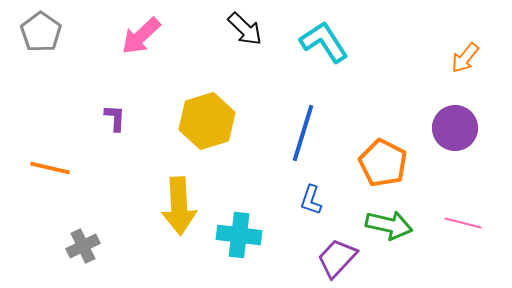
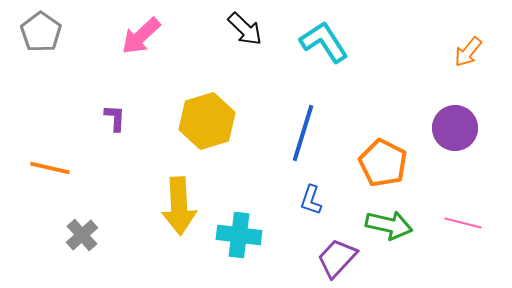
orange arrow: moved 3 px right, 6 px up
gray cross: moved 1 px left, 11 px up; rotated 16 degrees counterclockwise
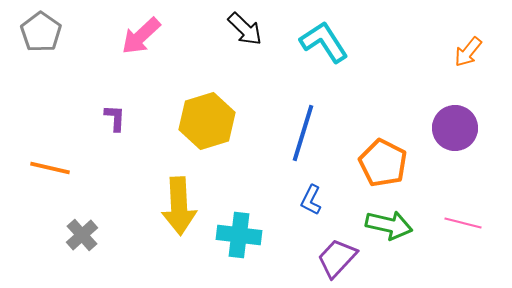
blue L-shape: rotated 8 degrees clockwise
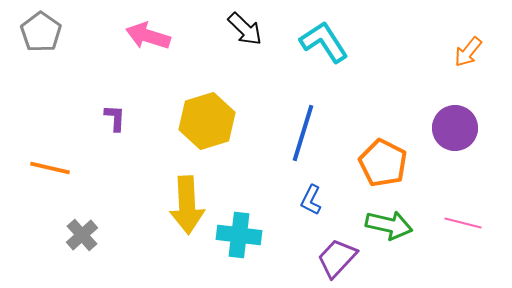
pink arrow: moved 7 px right; rotated 60 degrees clockwise
yellow arrow: moved 8 px right, 1 px up
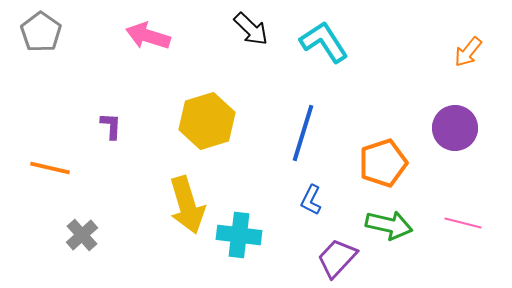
black arrow: moved 6 px right
purple L-shape: moved 4 px left, 8 px down
orange pentagon: rotated 27 degrees clockwise
yellow arrow: rotated 14 degrees counterclockwise
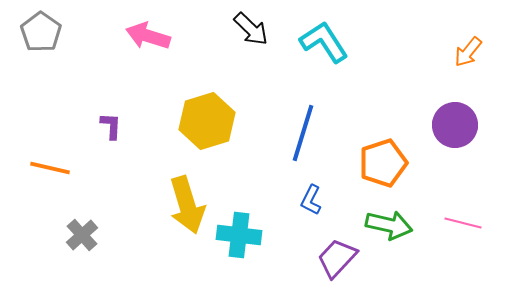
purple circle: moved 3 px up
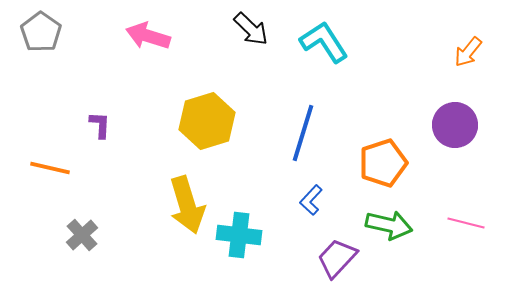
purple L-shape: moved 11 px left, 1 px up
blue L-shape: rotated 16 degrees clockwise
pink line: moved 3 px right
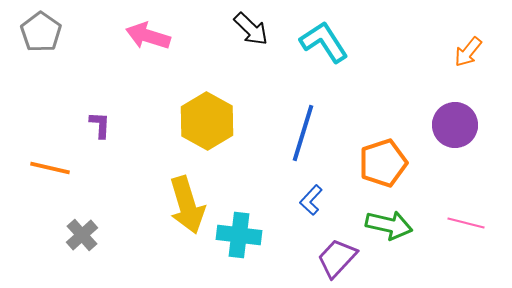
yellow hexagon: rotated 14 degrees counterclockwise
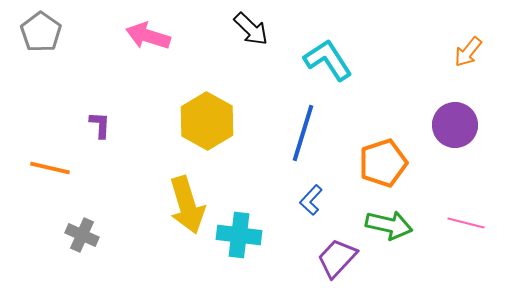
cyan L-shape: moved 4 px right, 18 px down
gray cross: rotated 24 degrees counterclockwise
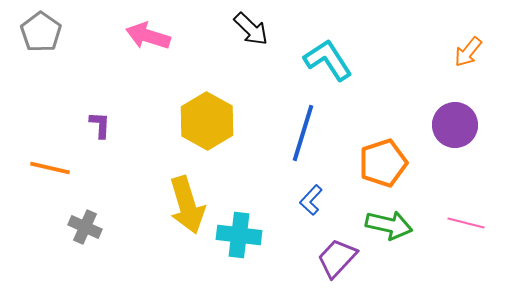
gray cross: moved 3 px right, 8 px up
